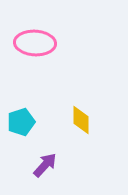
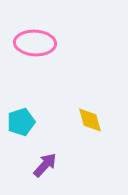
yellow diamond: moved 9 px right; rotated 16 degrees counterclockwise
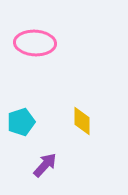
yellow diamond: moved 8 px left, 1 px down; rotated 16 degrees clockwise
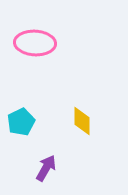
cyan pentagon: rotated 8 degrees counterclockwise
purple arrow: moved 1 px right, 3 px down; rotated 12 degrees counterclockwise
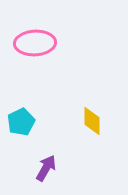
pink ellipse: rotated 6 degrees counterclockwise
yellow diamond: moved 10 px right
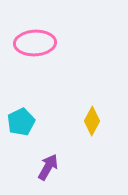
yellow diamond: rotated 28 degrees clockwise
purple arrow: moved 2 px right, 1 px up
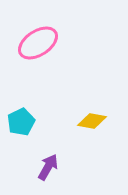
pink ellipse: moved 3 px right; rotated 30 degrees counterclockwise
yellow diamond: rotated 72 degrees clockwise
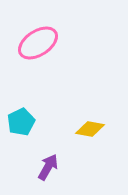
yellow diamond: moved 2 px left, 8 px down
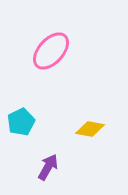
pink ellipse: moved 13 px right, 8 px down; rotated 15 degrees counterclockwise
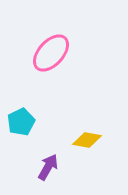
pink ellipse: moved 2 px down
yellow diamond: moved 3 px left, 11 px down
